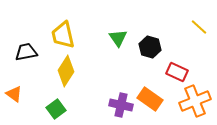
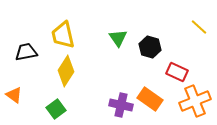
orange triangle: moved 1 px down
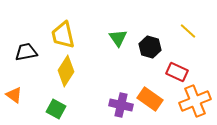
yellow line: moved 11 px left, 4 px down
green square: rotated 24 degrees counterclockwise
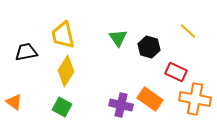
black hexagon: moved 1 px left
red rectangle: moved 1 px left
orange triangle: moved 7 px down
orange cross: moved 2 px up; rotated 32 degrees clockwise
green square: moved 6 px right, 2 px up
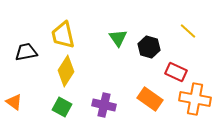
purple cross: moved 17 px left
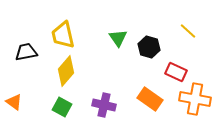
yellow diamond: rotated 8 degrees clockwise
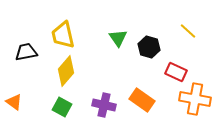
orange rectangle: moved 8 px left, 1 px down
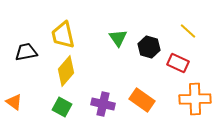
red rectangle: moved 2 px right, 9 px up
orange cross: rotated 12 degrees counterclockwise
purple cross: moved 1 px left, 1 px up
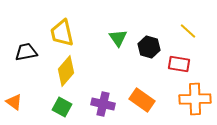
yellow trapezoid: moved 1 px left, 2 px up
red rectangle: moved 1 px right, 1 px down; rotated 15 degrees counterclockwise
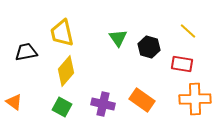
red rectangle: moved 3 px right
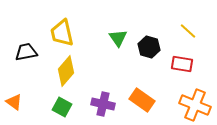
orange cross: moved 6 px down; rotated 24 degrees clockwise
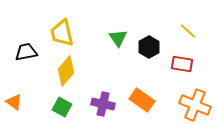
black hexagon: rotated 15 degrees clockwise
